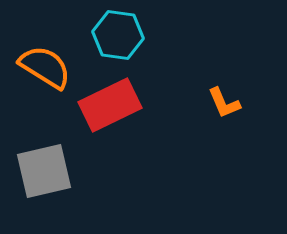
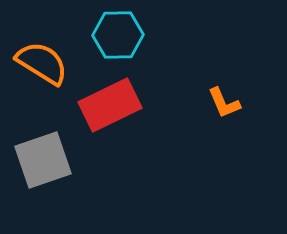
cyan hexagon: rotated 9 degrees counterclockwise
orange semicircle: moved 3 px left, 4 px up
gray square: moved 1 px left, 11 px up; rotated 6 degrees counterclockwise
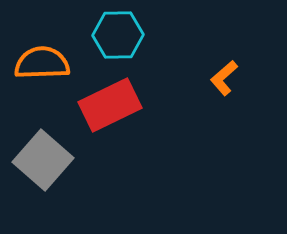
orange semicircle: rotated 34 degrees counterclockwise
orange L-shape: moved 25 px up; rotated 72 degrees clockwise
gray square: rotated 30 degrees counterclockwise
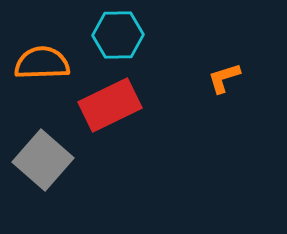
orange L-shape: rotated 24 degrees clockwise
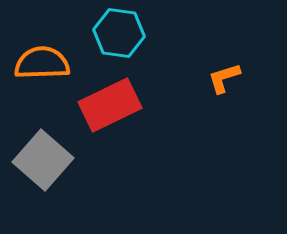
cyan hexagon: moved 1 px right, 2 px up; rotated 9 degrees clockwise
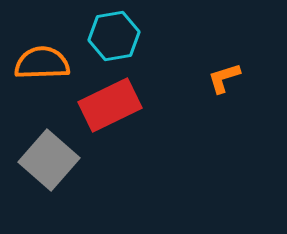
cyan hexagon: moved 5 px left, 3 px down; rotated 18 degrees counterclockwise
gray square: moved 6 px right
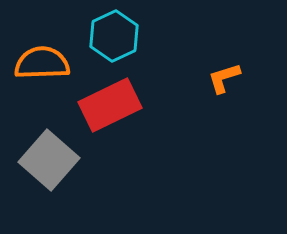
cyan hexagon: rotated 15 degrees counterclockwise
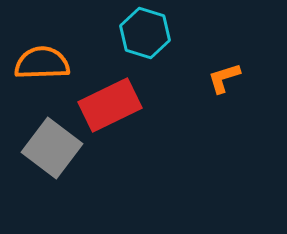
cyan hexagon: moved 31 px right, 3 px up; rotated 18 degrees counterclockwise
gray square: moved 3 px right, 12 px up; rotated 4 degrees counterclockwise
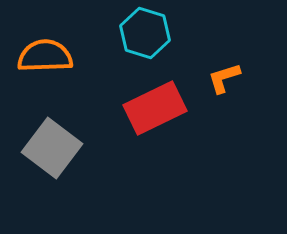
orange semicircle: moved 3 px right, 7 px up
red rectangle: moved 45 px right, 3 px down
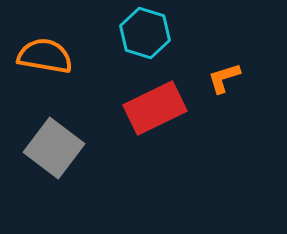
orange semicircle: rotated 12 degrees clockwise
gray square: moved 2 px right
